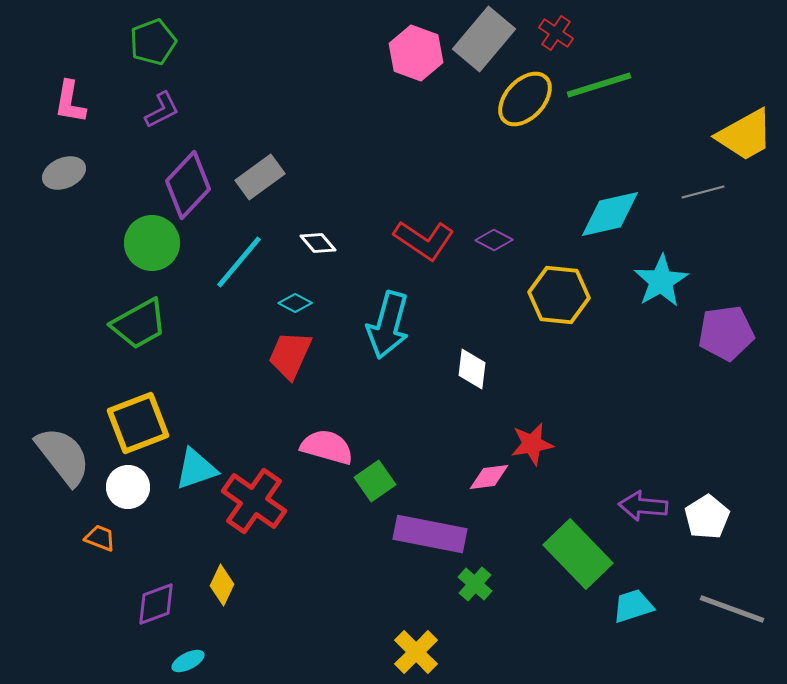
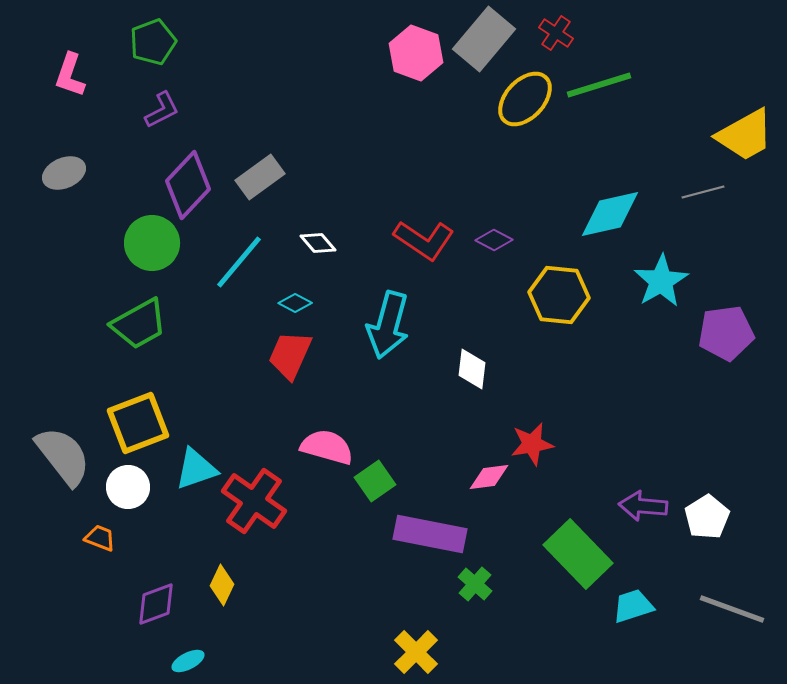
pink L-shape at (70, 102): moved 27 px up; rotated 9 degrees clockwise
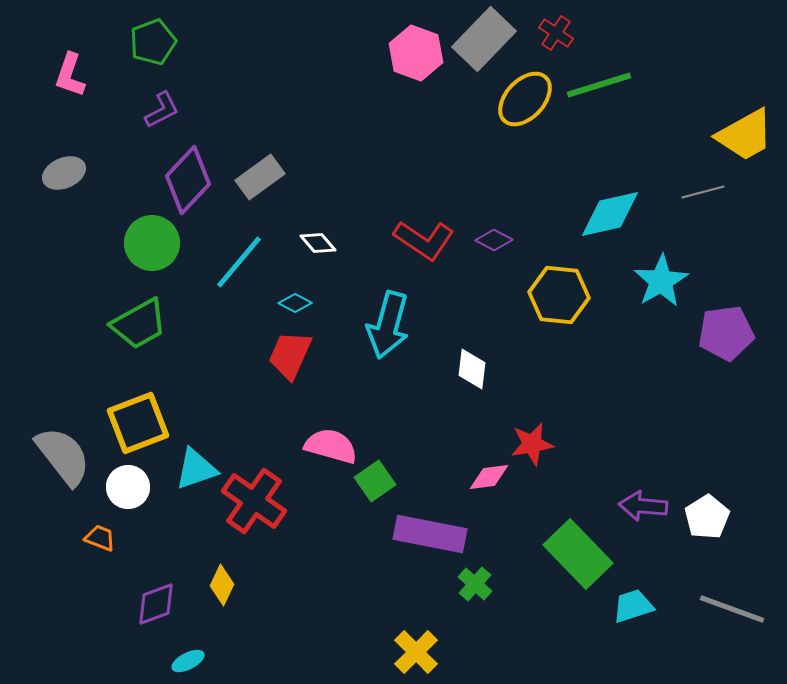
gray rectangle at (484, 39): rotated 4 degrees clockwise
purple diamond at (188, 185): moved 5 px up
pink semicircle at (327, 447): moved 4 px right, 1 px up
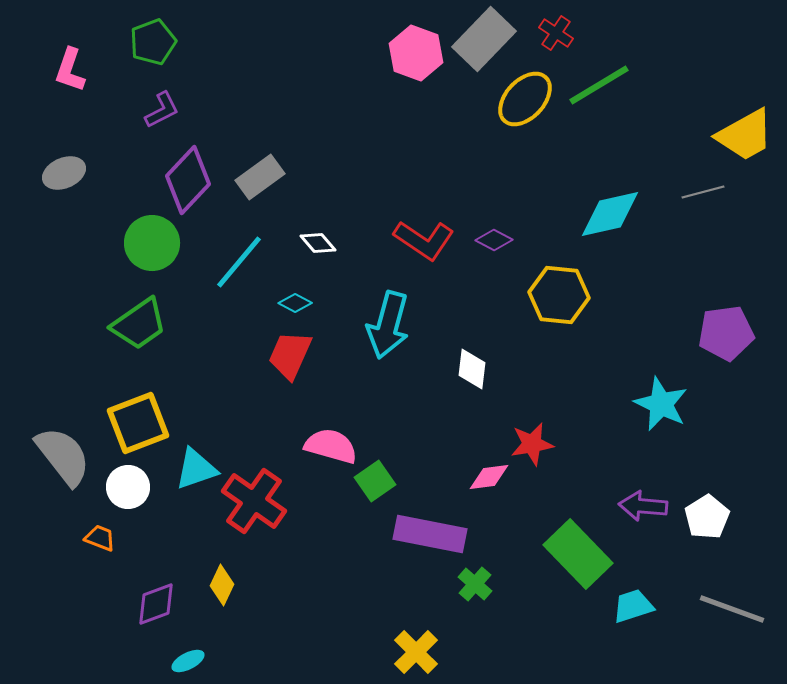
pink L-shape at (70, 75): moved 5 px up
green line at (599, 85): rotated 14 degrees counterclockwise
cyan star at (661, 281): moved 123 px down; rotated 16 degrees counterclockwise
green trapezoid at (139, 324): rotated 6 degrees counterclockwise
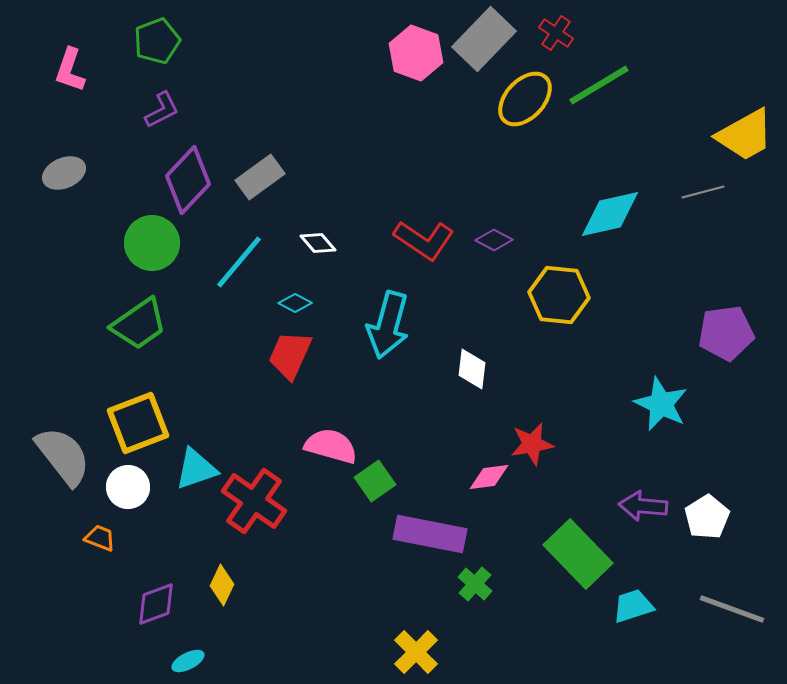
green pentagon at (153, 42): moved 4 px right, 1 px up
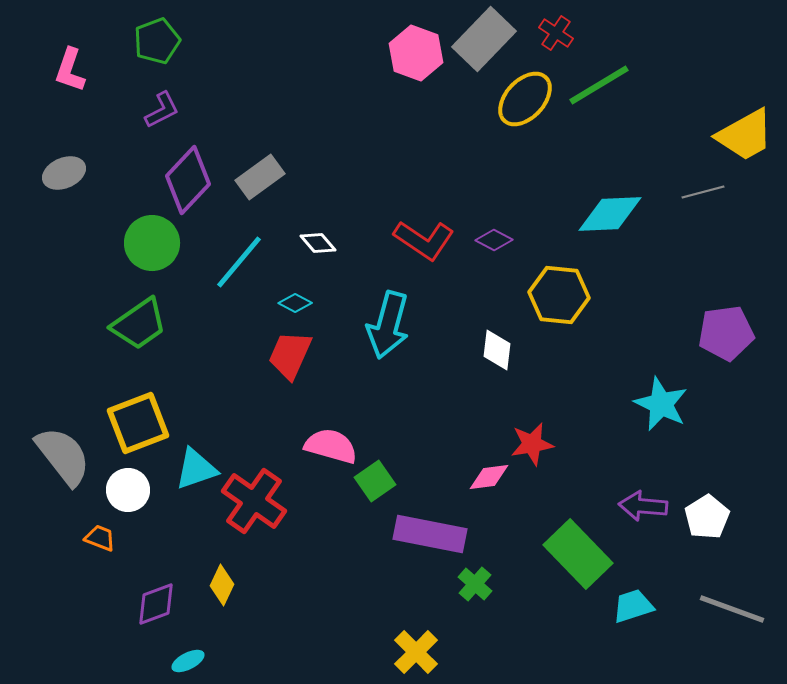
cyan diamond at (610, 214): rotated 10 degrees clockwise
white diamond at (472, 369): moved 25 px right, 19 px up
white circle at (128, 487): moved 3 px down
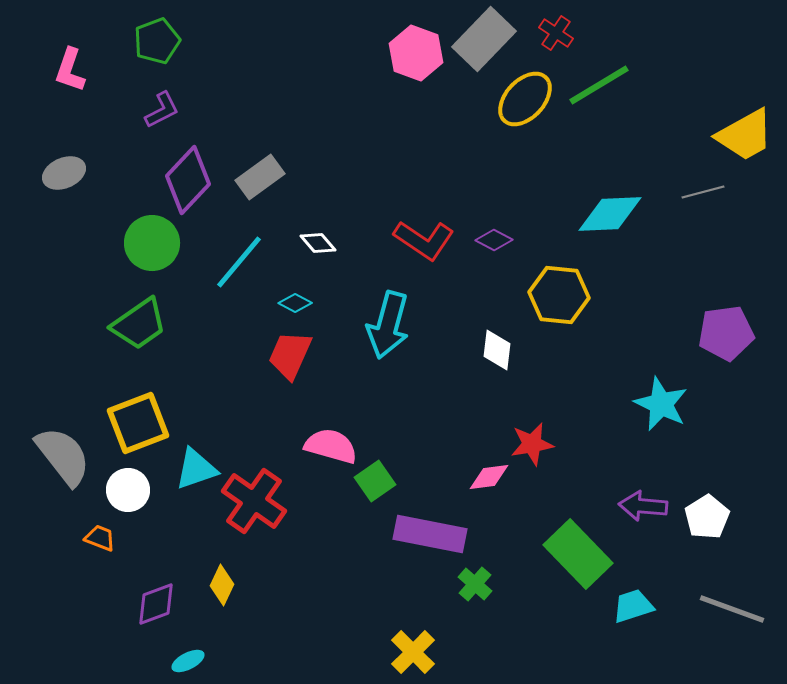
yellow cross at (416, 652): moved 3 px left
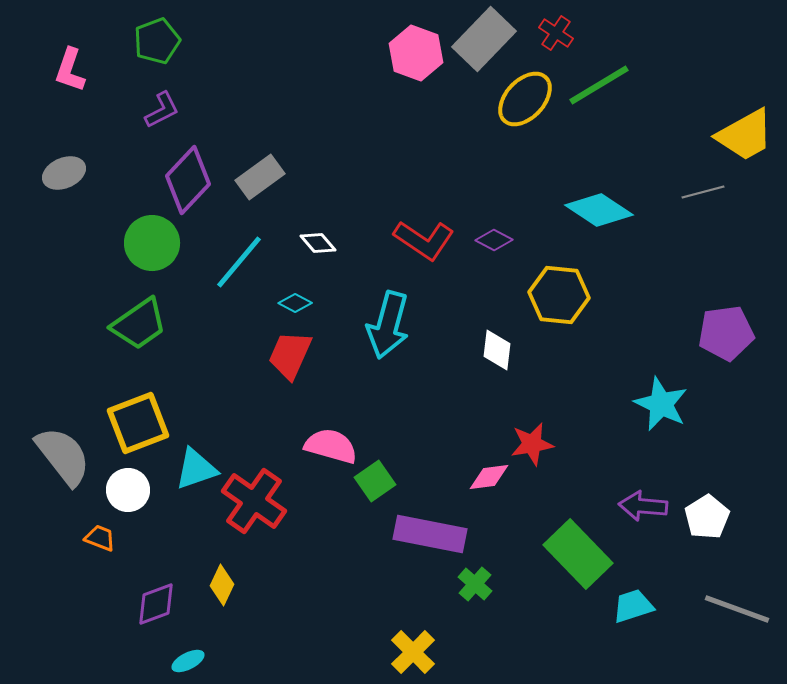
cyan diamond at (610, 214): moved 11 px left, 4 px up; rotated 36 degrees clockwise
gray line at (732, 609): moved 5 px right
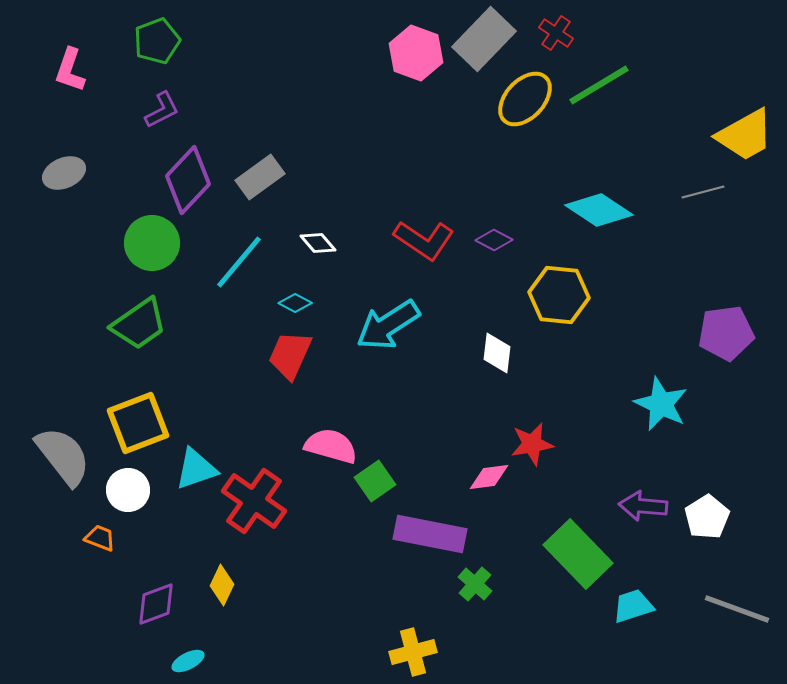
cyan arrow at (388, 325): rotated 42 degrees clockwise
white diamond at (497, 350): moved 3 px down
yellow cross at (413, 652): rotated 30 degrees clockwise
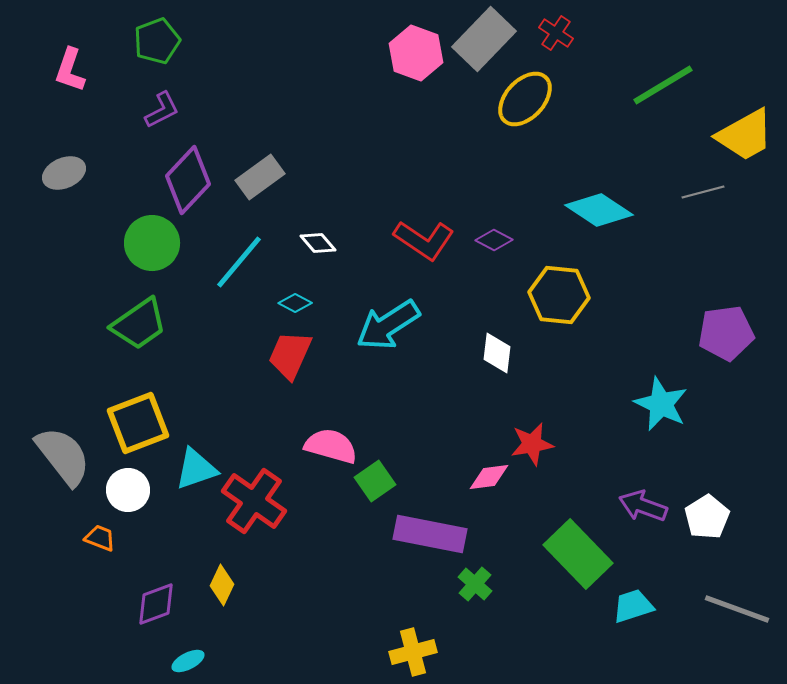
green line at (599, 85): moved 64 px right
purple arrow at (643, 506): rotated 15 degrees clockwise
